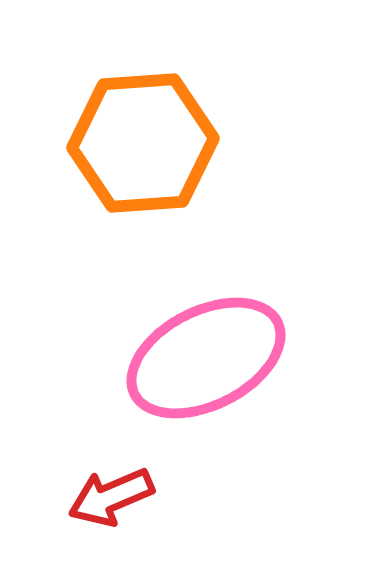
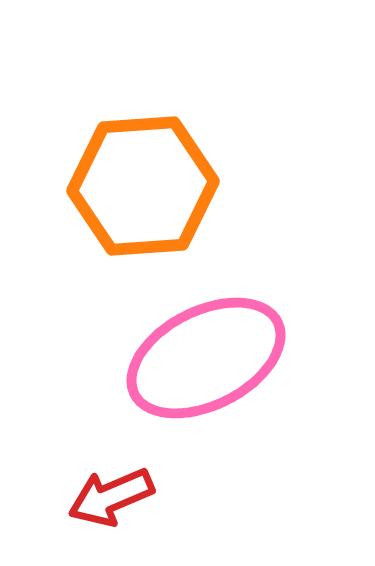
orange hexagon: moved 43 px down
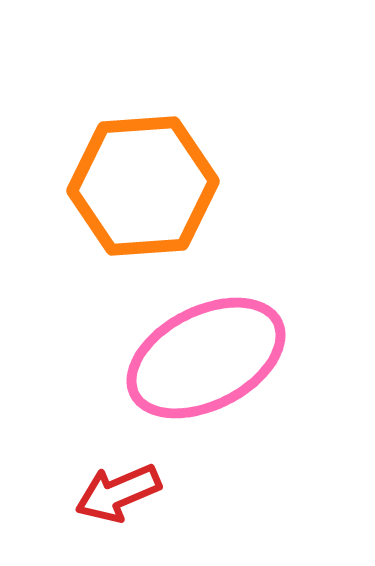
red arrow: moved 7 px right, 4 px up
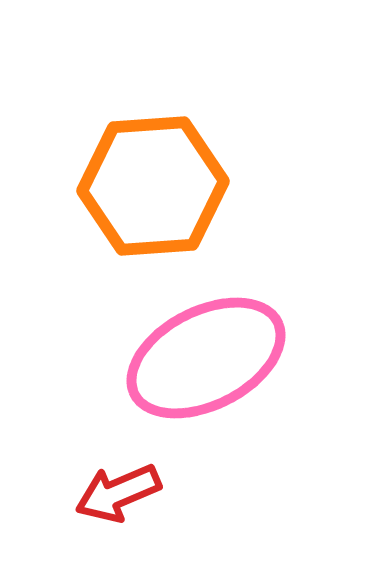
orange hexagon: moved 10 px right
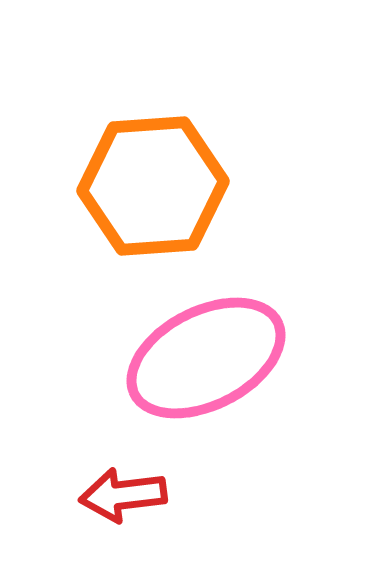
red arrow: moved 5 px right, 2 px down; rotated 16 degrees clockwise
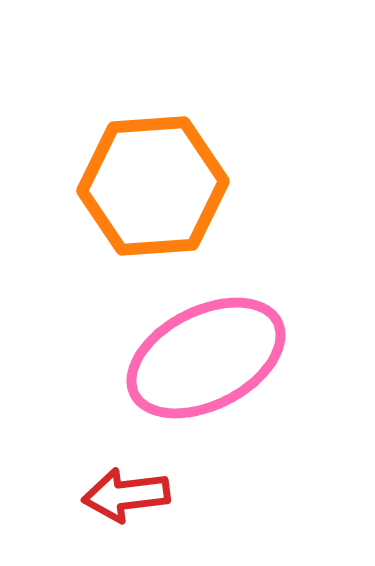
red arrow: moved 3 px right
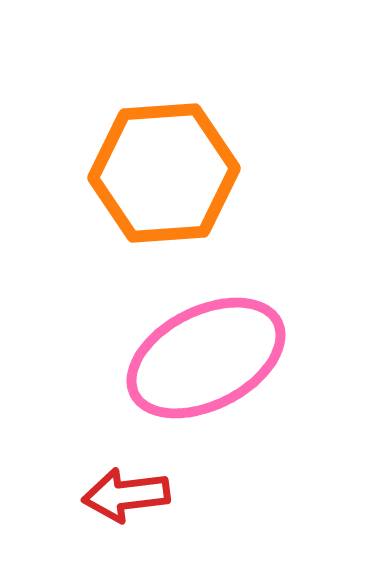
orange hexagon: moved 11 px right, 13 px up
